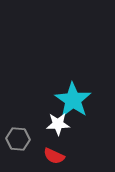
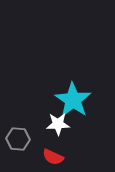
red semicircle: moved 1 px left, 1 px down
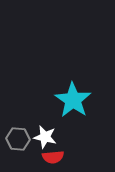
white star: moved 13 px left, 13 px down; rotated 15 degrees clockwise
red semicircle: rotated 30 degrees counterclockwise
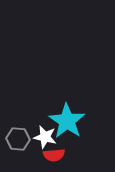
cyan star: moved 6 px left, 21 px down
red semicircle: moved 1 px right, 2 px up
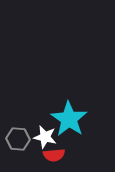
cyan star: moved 2 px right, 2 px up
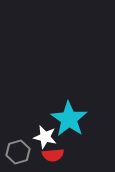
gray hexagon: moved 13 px down; rotated 20 degrees counterclockwise
red semicircle: moved 1 px left
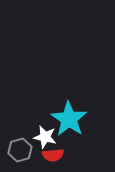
gray hexagon: moved 2 px right, 2 px up
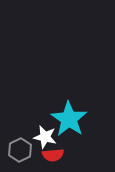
gray hexagon: rotated 10 degrees counterclockwise
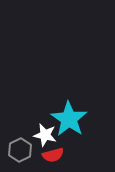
white star: moved 2 px up
red semicircle: rotated 10 degrees counterclockwise
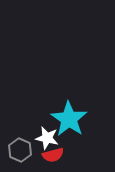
white star: moved 2 px right, 3 px down
gray hexagon: rotated 10 degrees counterclockwise
